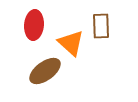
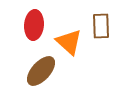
orange triangle: moved 2 px left, 1 px up
brown ellipse: moved 4 px left; rotated 12 degrees counterclockwise
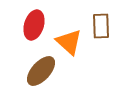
red ellipse: rotated 12 degrees clockwise
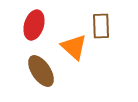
orange triangle: moved 5 px right, 5 px down
brown ellipse: rotated 76 degrees counterclockwise
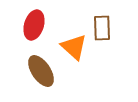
brown rectangle: moved 1 px right, 2 px down
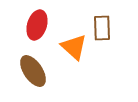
red ellipse: moved 3 px right
brown ellipse: moved 8 px left
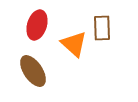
orange triangle: moved 3 px up
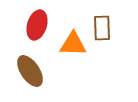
orange triangle: moved 1 px left; rotated 40 degrees counterclockwise
brown ellipse: moved 3 px left
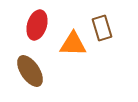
brown rectangle: rotated 15 degrees counterclockwise
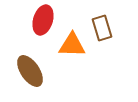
red ellipse: moved 6 px right, 5 px up
orange triangle: moved 1 px left, 1 px down
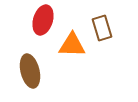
brown ellipse: rotated 20 degrees clockwise
